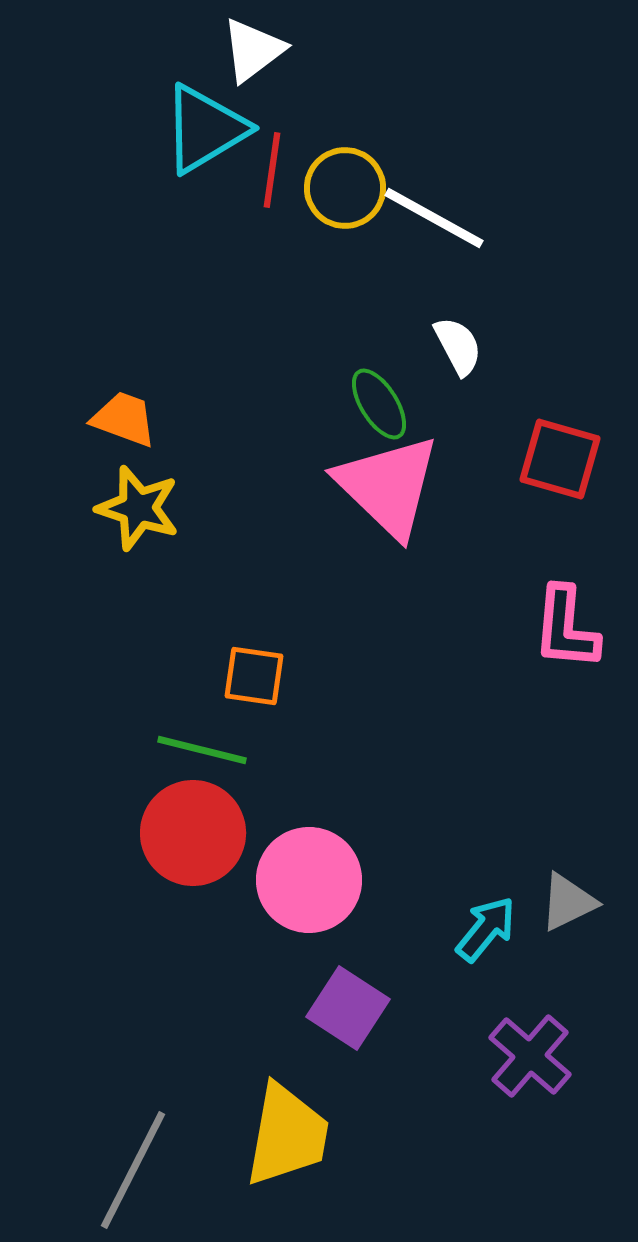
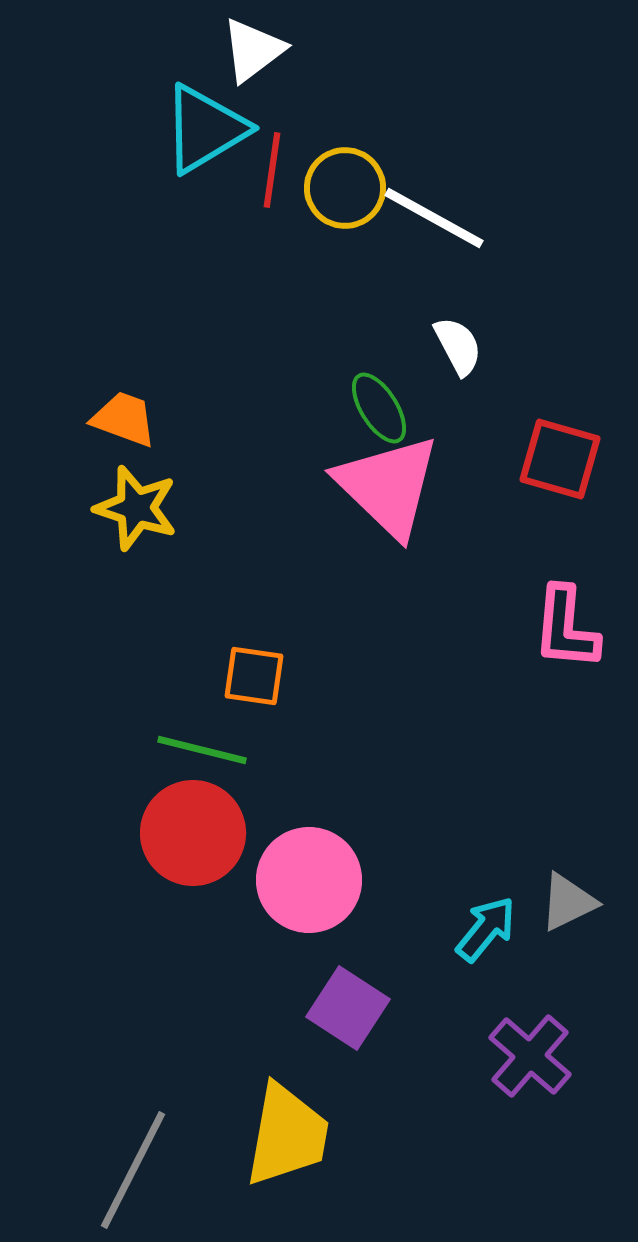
green ellipse: moved 4 px down
yellow star: moved 2 px left
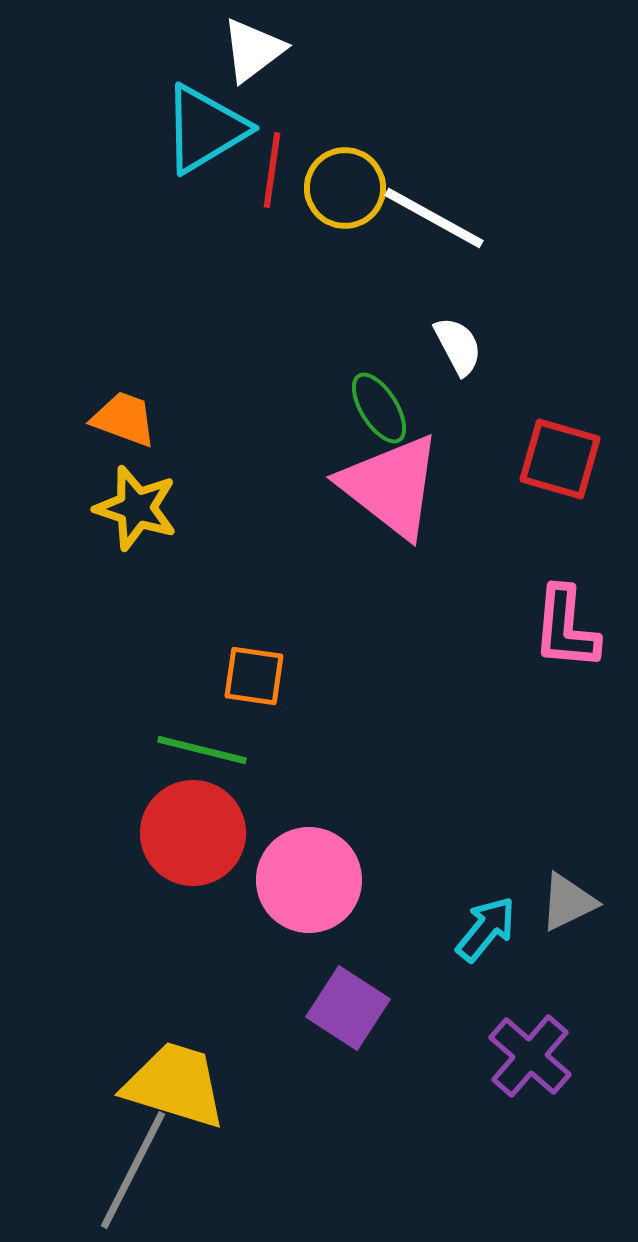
pink triangle: moved 3 px right; rotated 6 degrees counterclockwise
yellow trapezoid: moved 112 px left, 50 px up; rotated 83 degrees counterclockwise
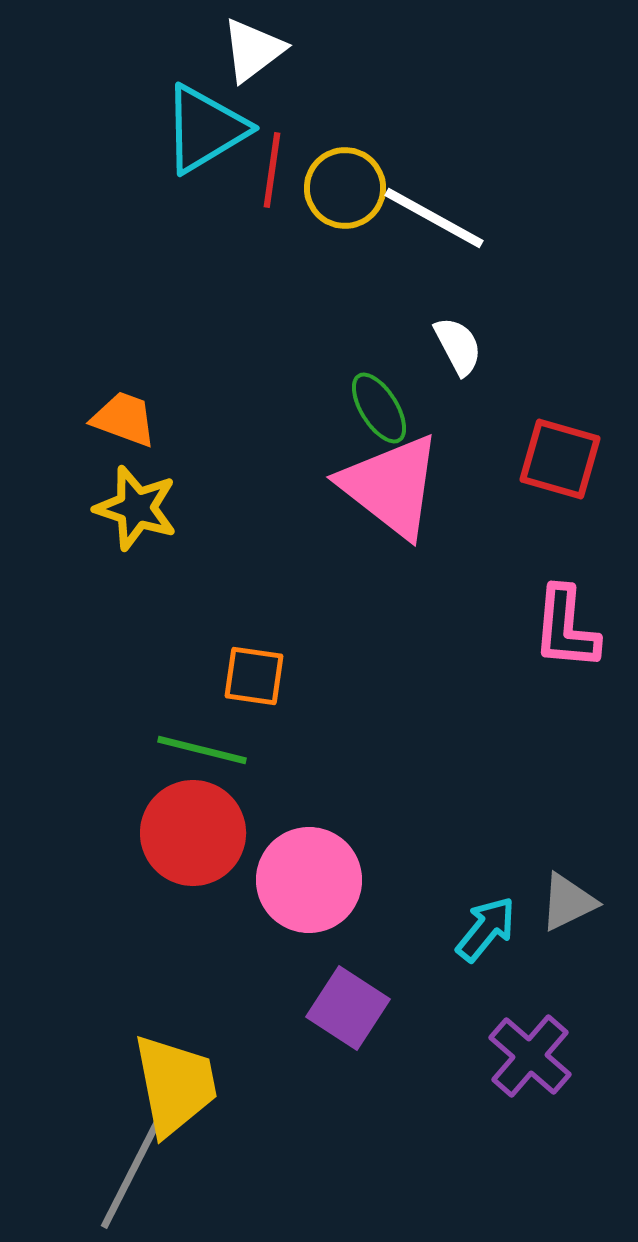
yellow trapezoid: rotated 62 degrees clockwise
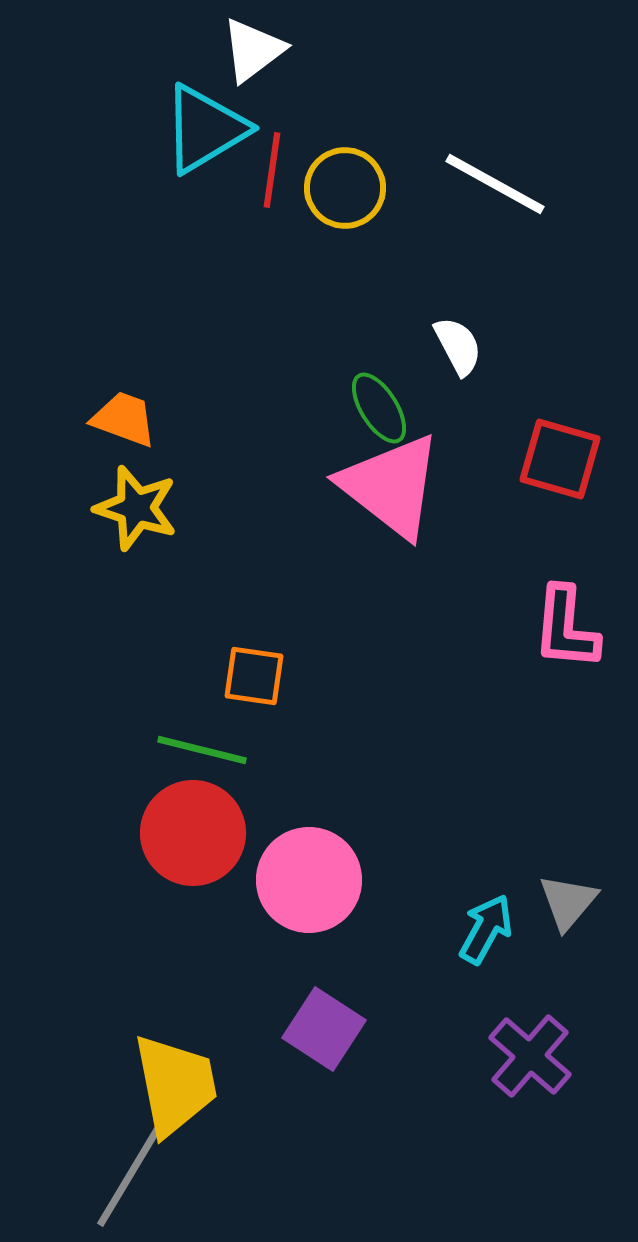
white line: moved 61 px right, 34 px up
gray triangle: rotated 24 degrees counterclockwise
cyan arrow: rotated 10 degrees counterclockwise
purple square: moved 24 px left, 21 px down
gray line: rotated 4 degrees clockwise
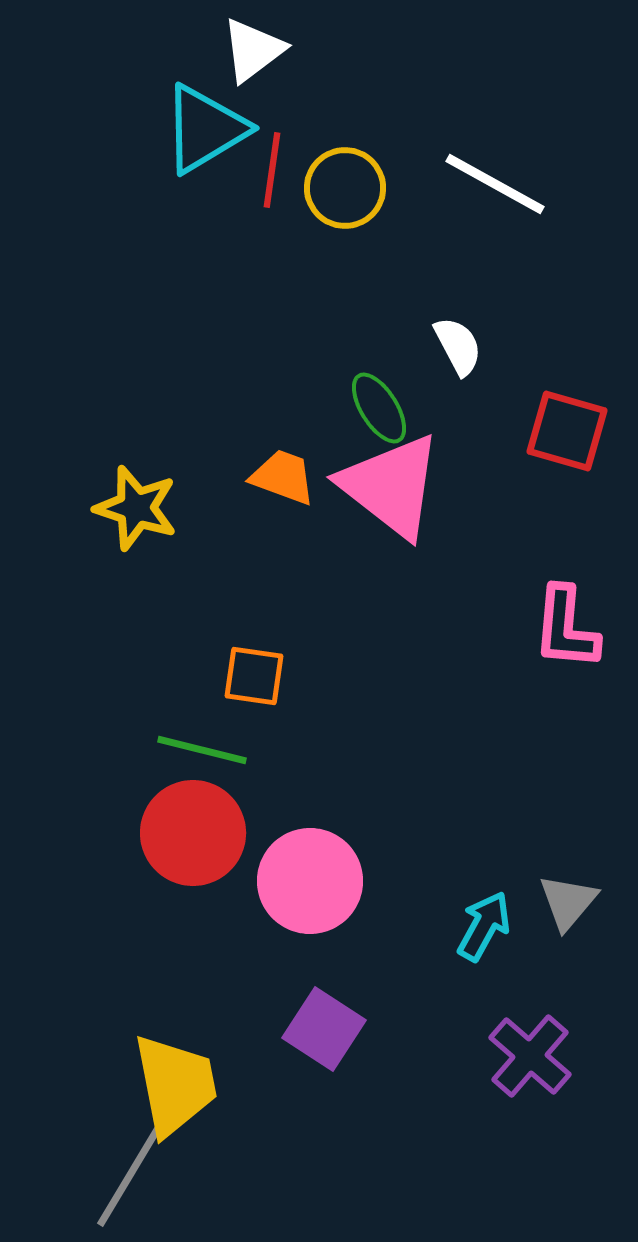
orange trapezoid: moved 159 px right, 58 px down
red square: moved 7 px right, 28 px up
pink circle: moved 1 px right, 1 px down
cyan arrow: moved 2 px left, 3 px up
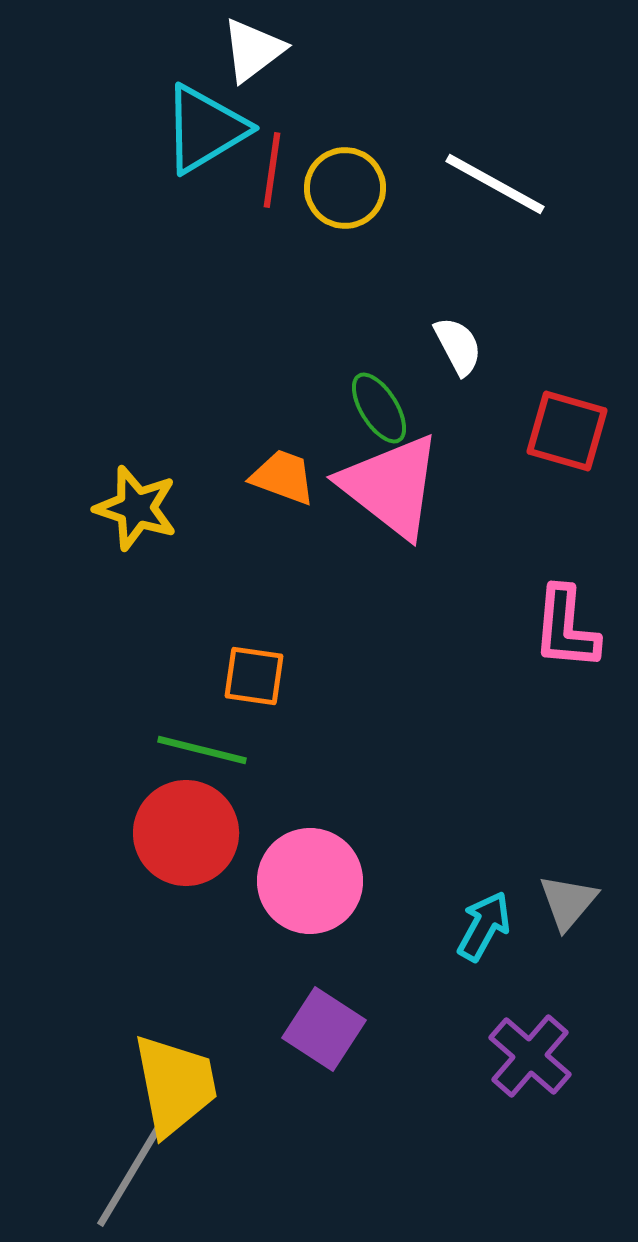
red circle: moved 7 px left
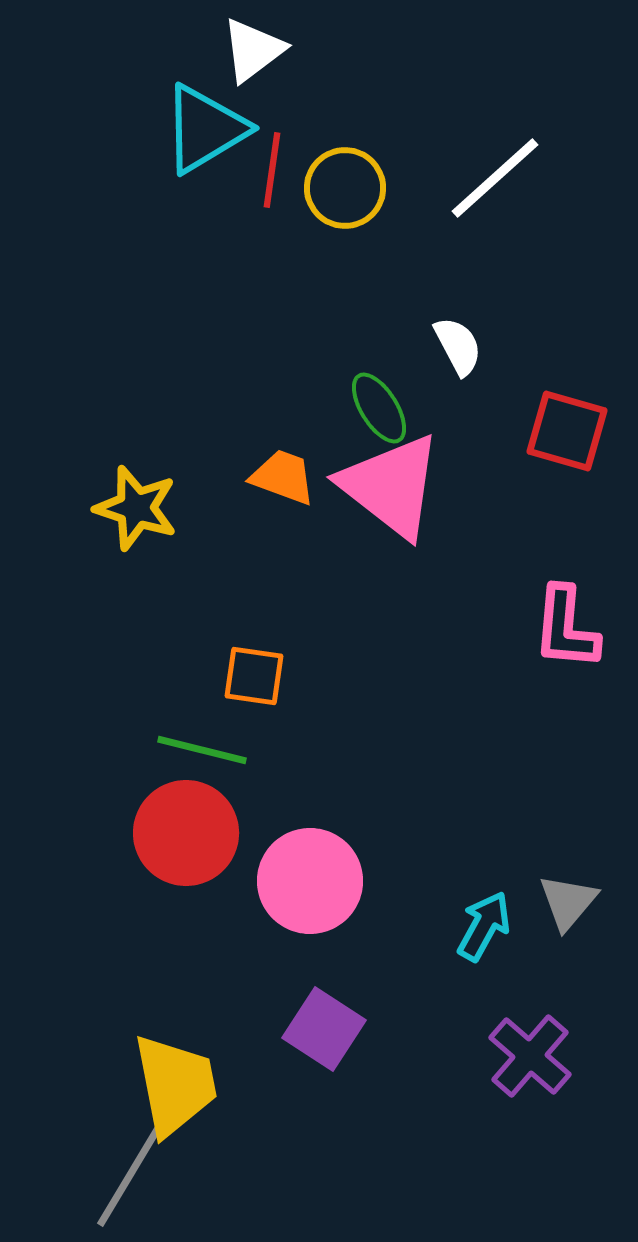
white line: moved 6 px up; rotated 71 degrees counterclockwise
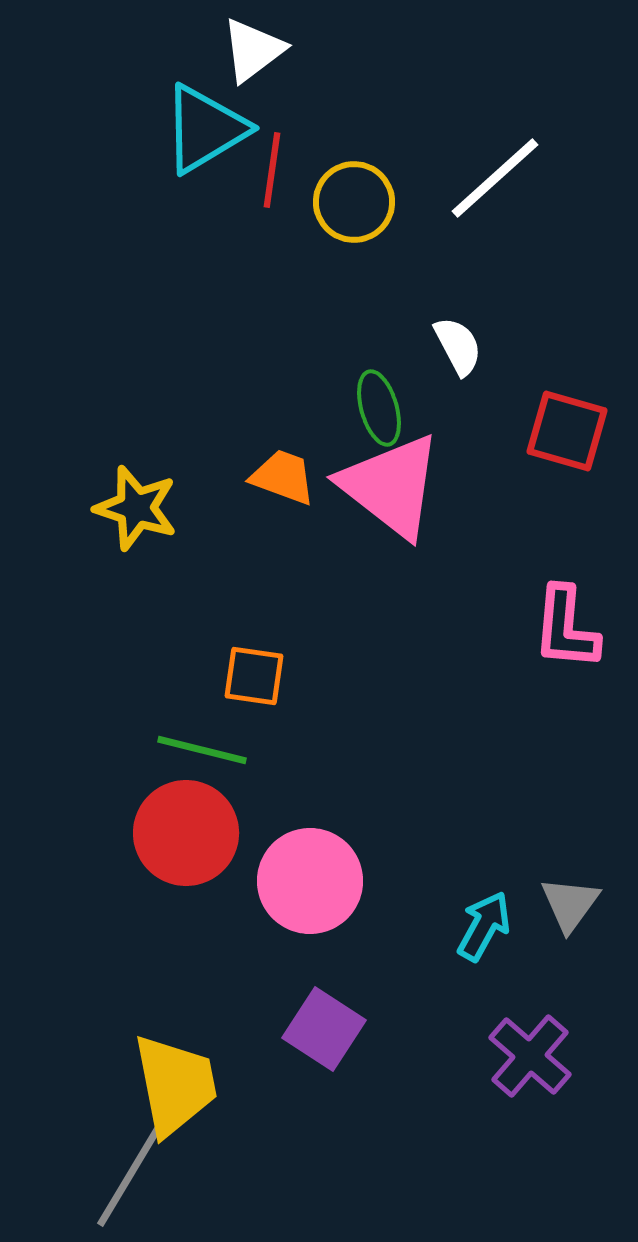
yellow circle: moved 9 px right, 14 px down
green ellipse: rotated 16 degrees clockwise
gray triangle: moved 2 px right, 2 px down; rotated 4 degrees counterclockwise
